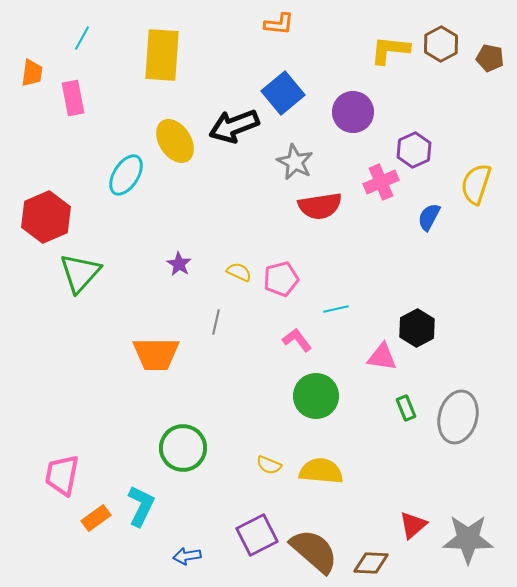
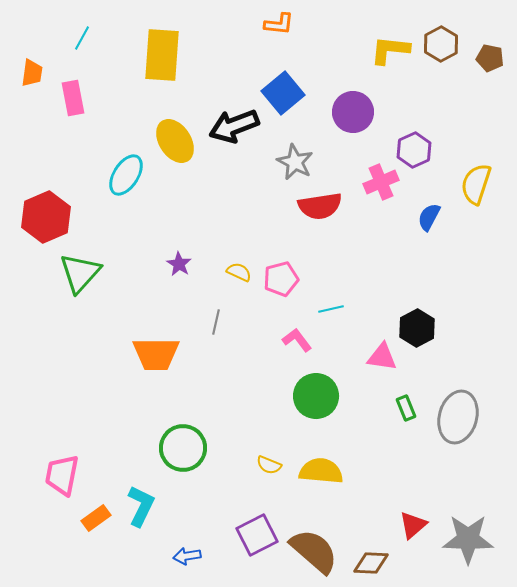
cyan line at (336, 309): moved 5 px left
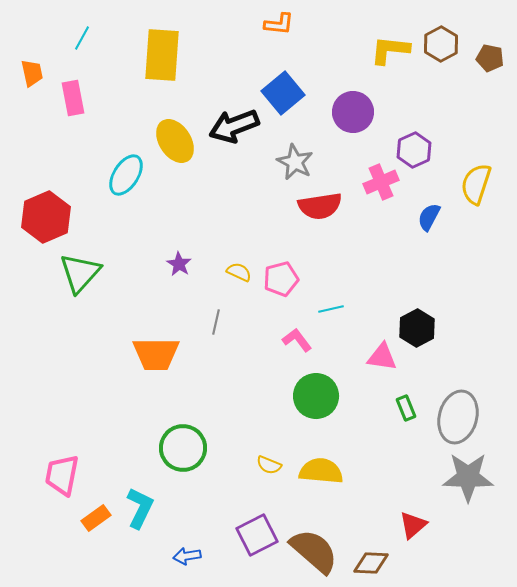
orange trapezoid at (32, 73): rotated 20 degrees counterclockwise
cyan L-shape at (141, 506): moved 1 px left, 2 px down
gray star at (468, 539): moved 62 px up
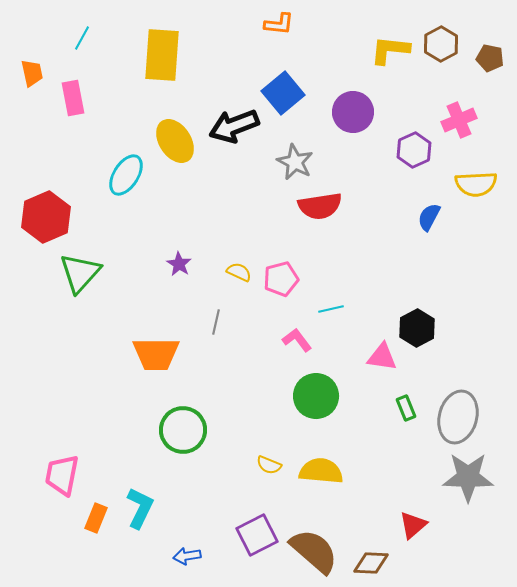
pink cross at (381, 182): moved 78 px right, 62 px up
yellow semicircle at (476, 184): rotated 111 degrees counterclockwise
green circle at (183, 448): moved 18 px up
orange rectangle at (96, 518): rotated 32 degrees counterclockwise
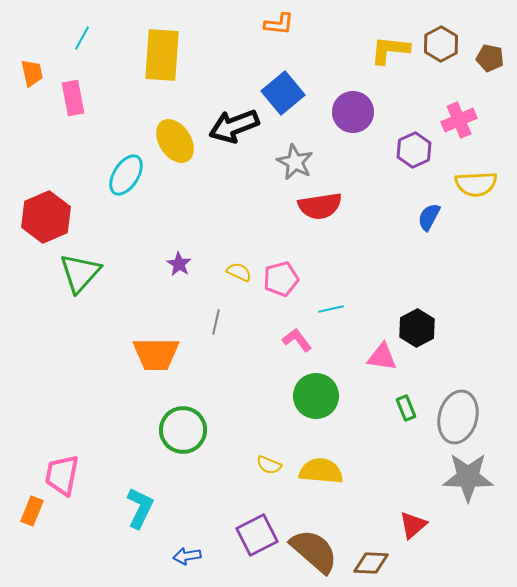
orange rectangle at (96, 518): moved 64 px left, 7 px up
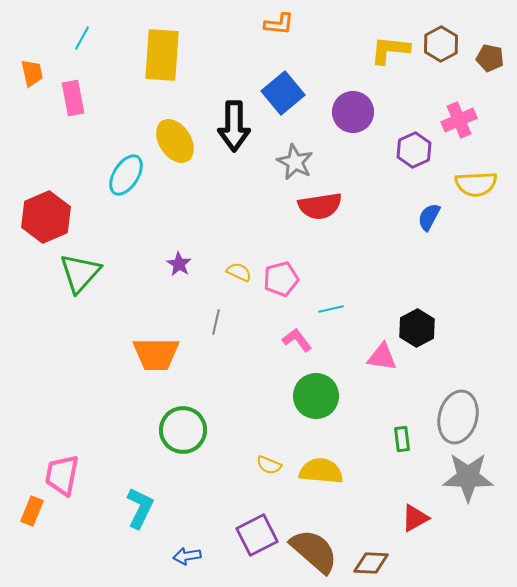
black arrow at (234, 126): rotated 69 degrees counterclockwise
green rectangle at (406, 408): moved 4 px left, 31 px down; rotated 15 degrees clockwise
red triangle at (413, 525): moved 2 px right, 7 px up; rotated 12 degrees clockwise
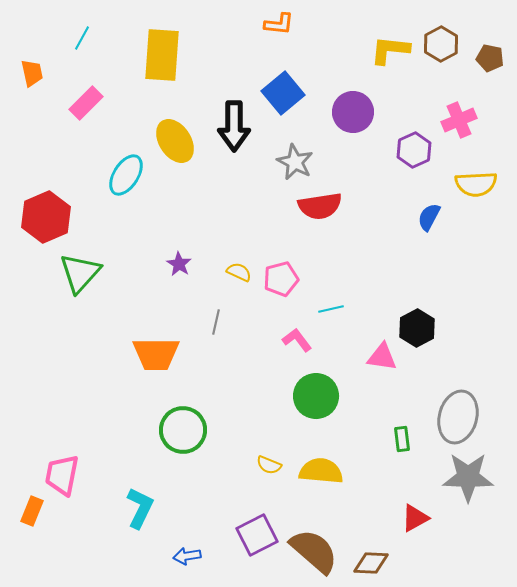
pink rectangle at (73, 98): moved 13 px right, 5 px down; rotated 56 degrees clockwise
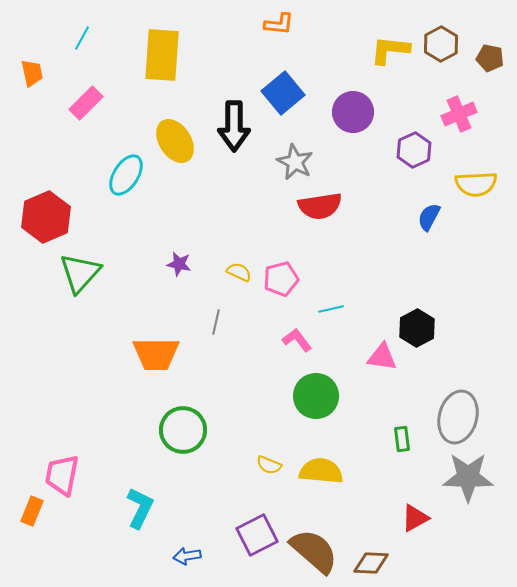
pink cross at (459, 120): moved 6 px up
purple star at (179, 264): rotated 20 degrees counterclockwise
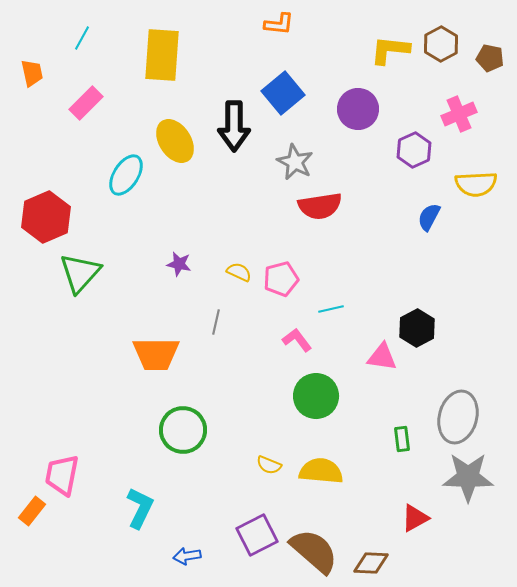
purple circle at (353, 112): moved 5 px right, 3 px up
orange rectangle at (32, 511): rotated 16 degrees clockwise
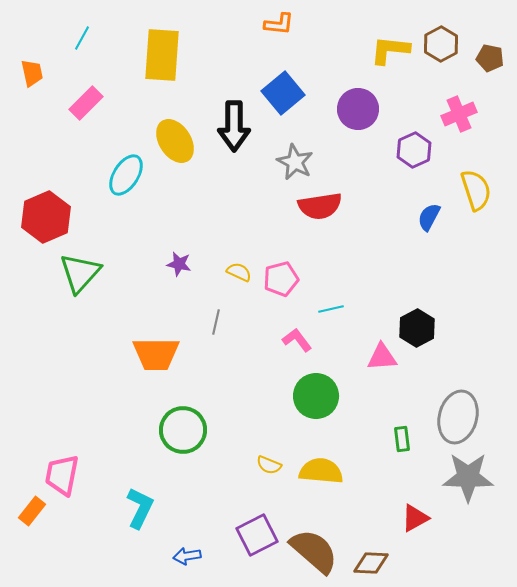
yellow semicircle at (476, 184): moved 6 px down; rotated 105 degrees counterclockwise
pink triangle at (382, 357): rotated 12 degrees counterclockwise
